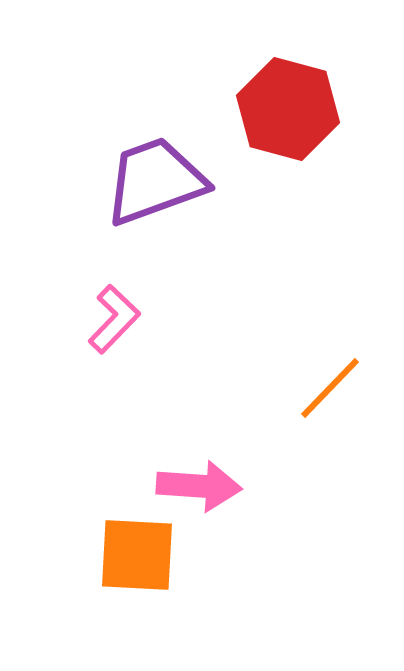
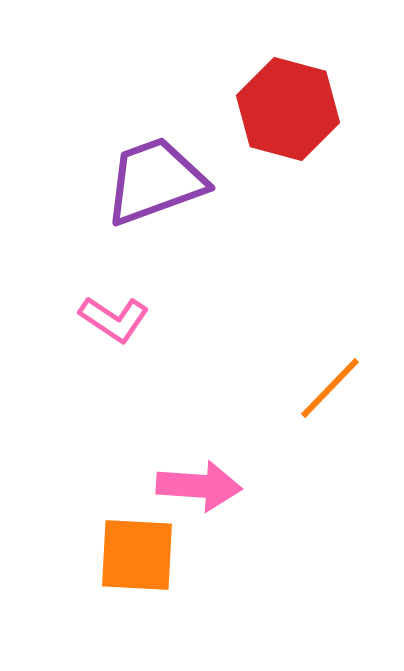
pink L-shape: rotated 80 degrees clockwise
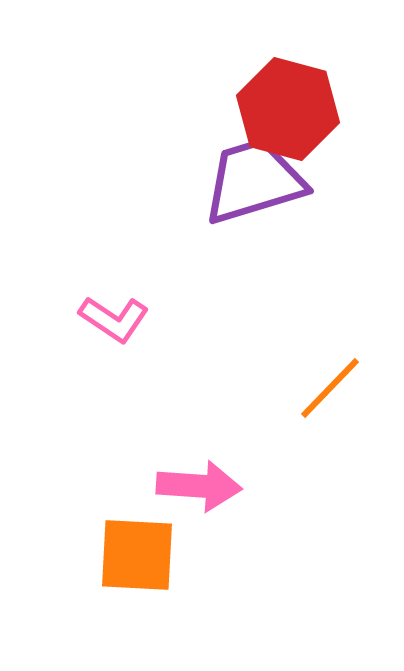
purple trapezoid: moved 99 px right; rotated 3 degrees clockwise
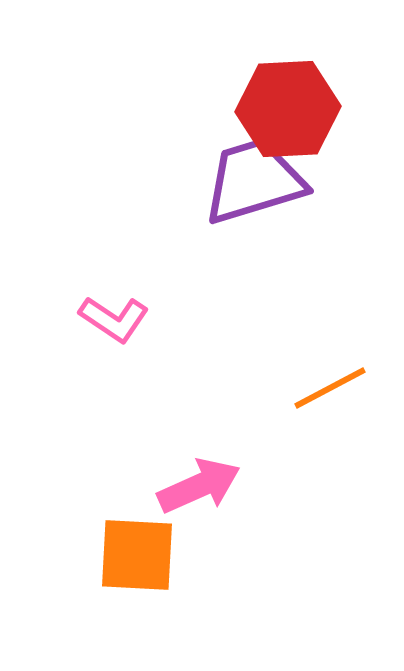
red hexagon: rotated 18 degrees counterclockwise
orange line: rotated 18 degrees clockwise
pink arrow: rotated 28 degrees counterclockwise
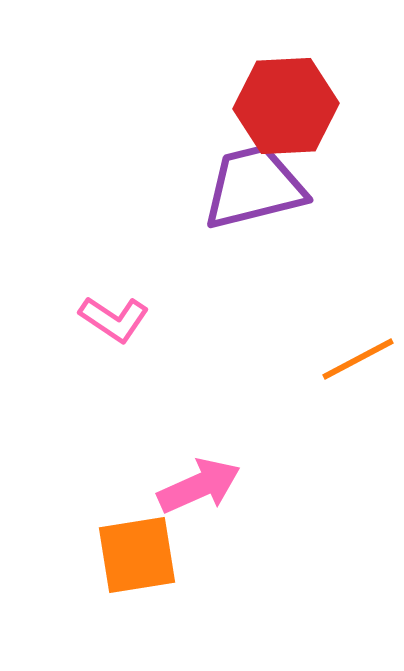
red hexagon: moved 2 px left, 3 px up
purple trapezoid: moved 6 px down; rotated 3 degrees clockwise
orange line: moved 28 px right, 29 px up
orange square: rotated 12 degrees counterclockwise
